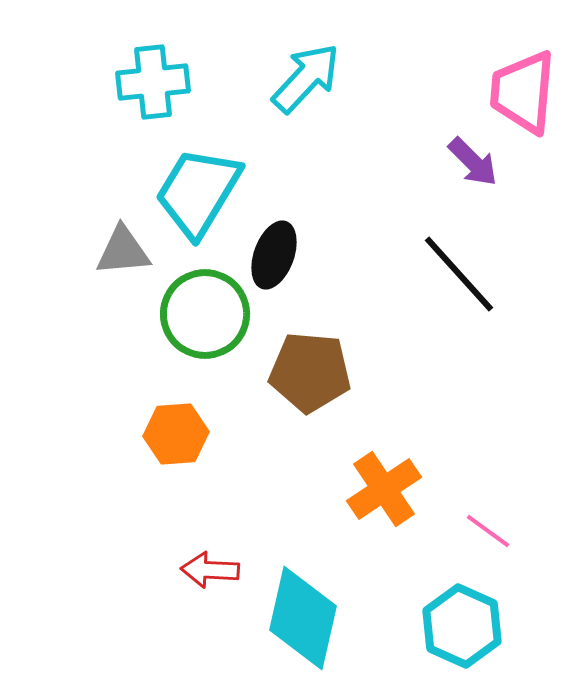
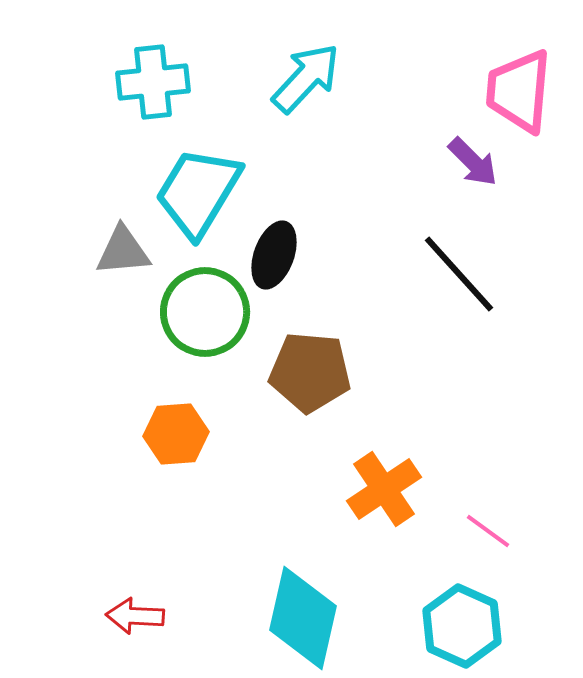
pink trapezoid: moved 4 px left, 1 px up
green circle: moved 2 px up
red arrow: moved 75 px left, 46 px down
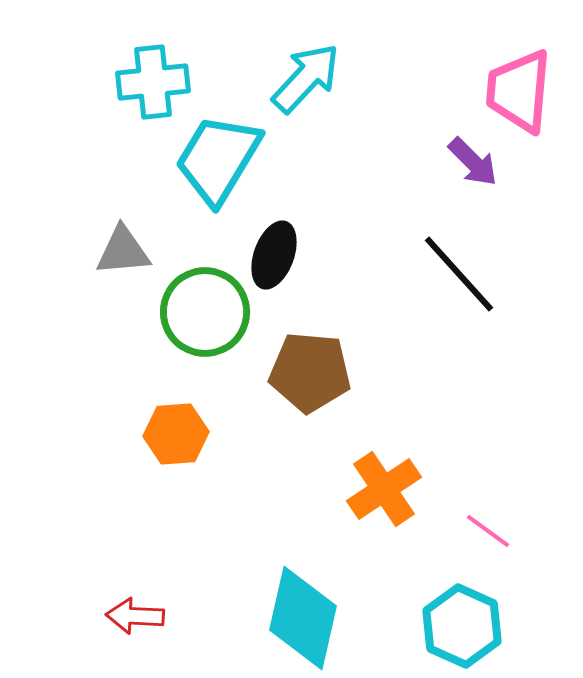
cyan trapezoid: moved 20 px right, 33 px up
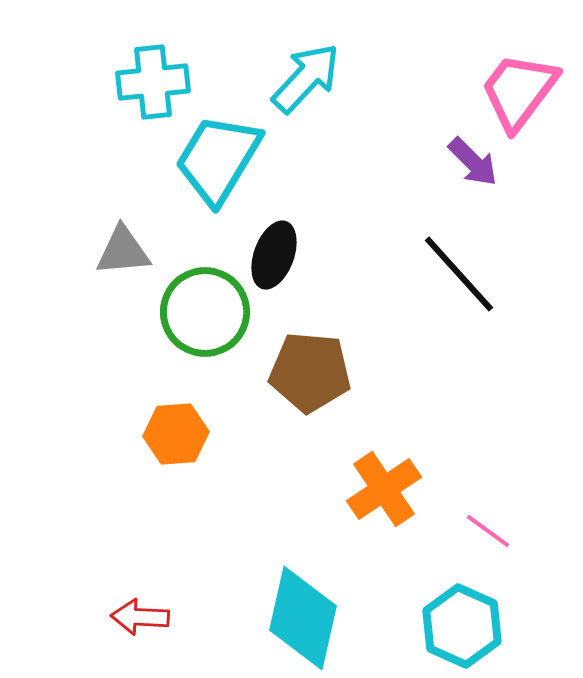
pink trapezoid: rotated 32 degrees clockwise
red arrow: moved 5 px right, 1 px down
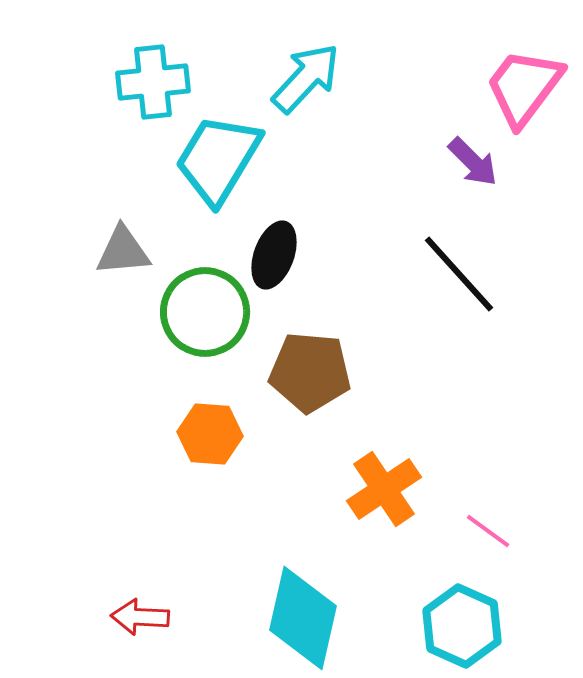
pink trapezoid: moved 5 px right, 4 px up
orange hexagon: moved 34 px right; rotated 8 degrees clockwise
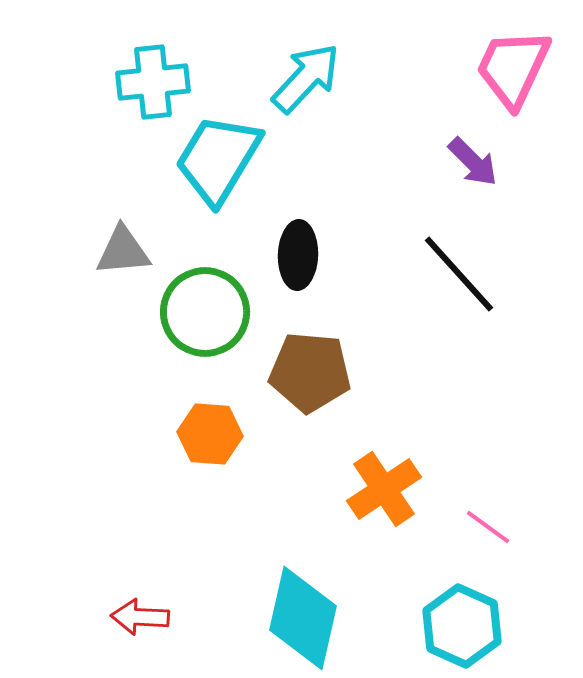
pink trapezoid: moved 11 px left, 19 px up; rotated 12 degrees counterclockwise
black ellipse: moved 24 px right; rotated 18 degrees counterclockwise
pink line: moved 4 px up
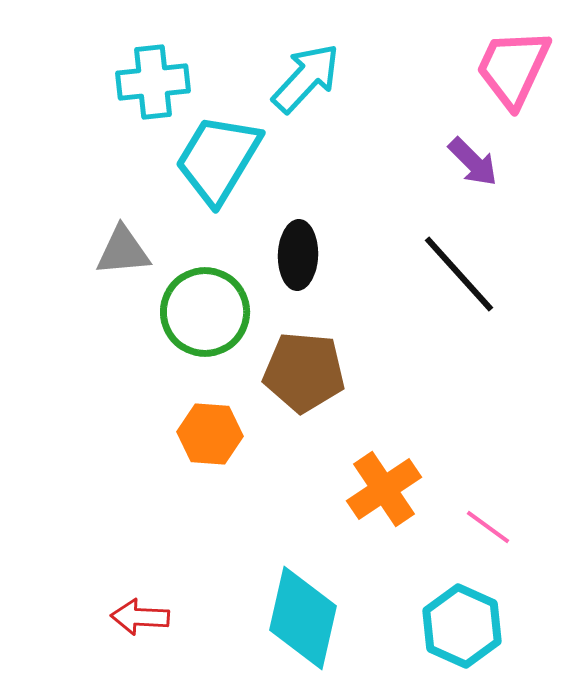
brown pentagon: moved 6 px left
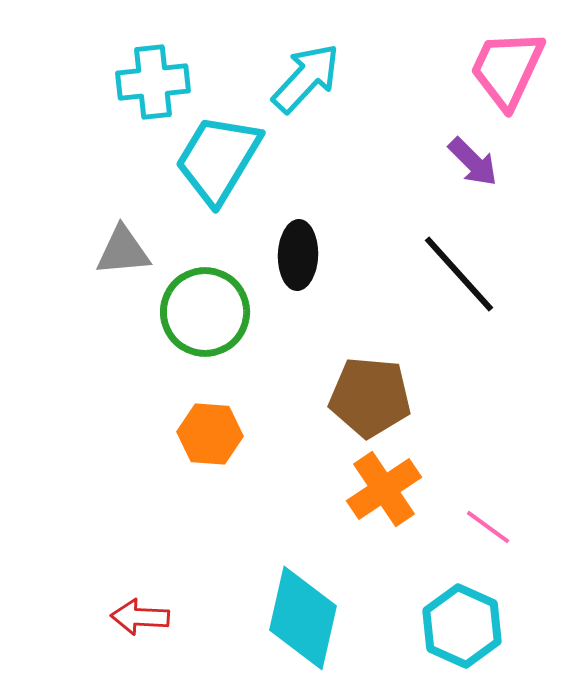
pink trapezoid: moved 6 px left, 1 px down
brown pentagon: moved 66 px right, 25 px down
